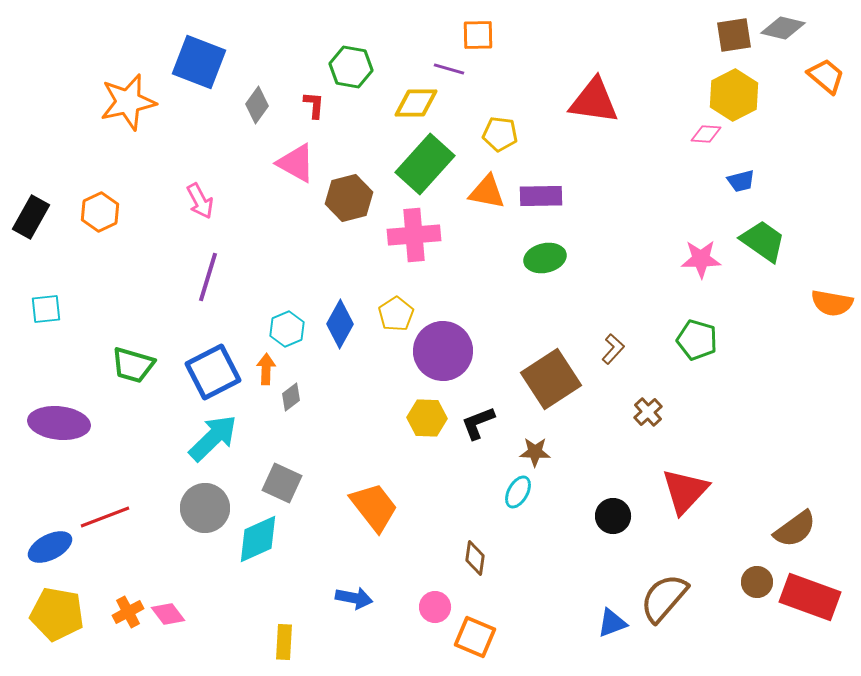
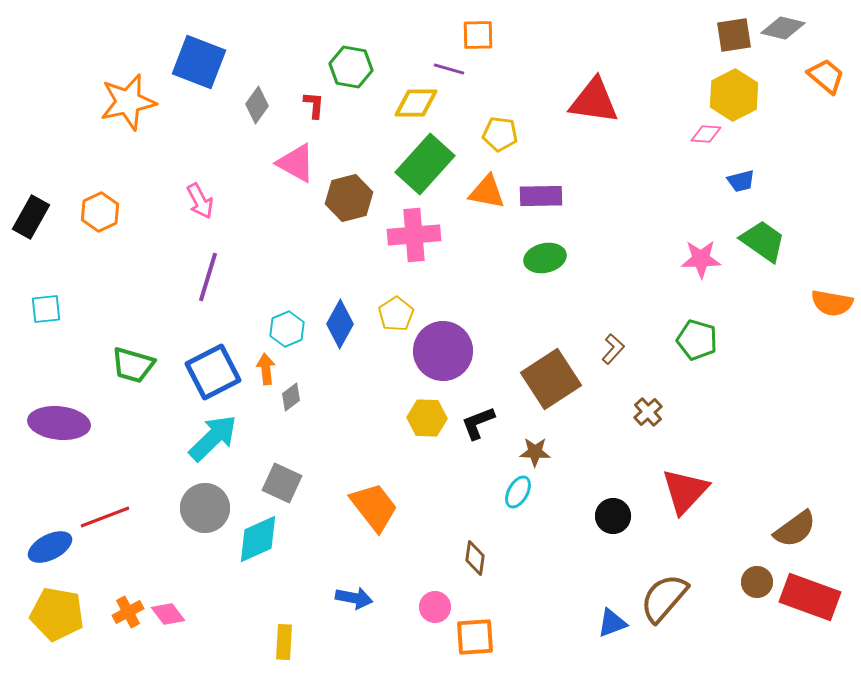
orange arrow at (266, 369): rotated 8 degrees counterclockwise
orange square at (475, 637): rotated 27 degrees counterclockwise
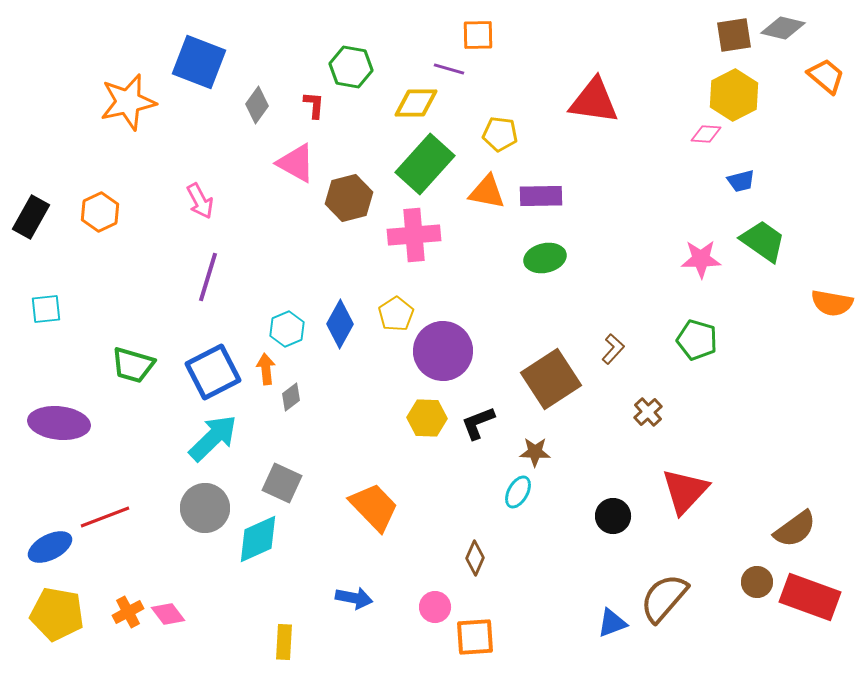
orange trapezoid at (374, 507): rotated 6 degrees counterclockwise
brown diamond at (475, 558): rotated 16 degrees clockwise
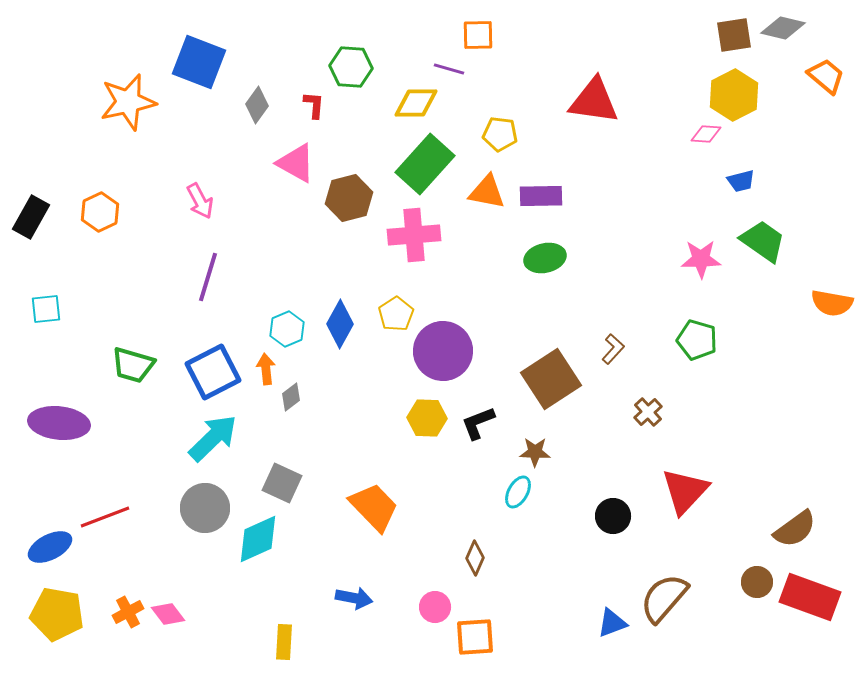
green hexagon at (351, 67): rotated 6 degrees counterclockwise
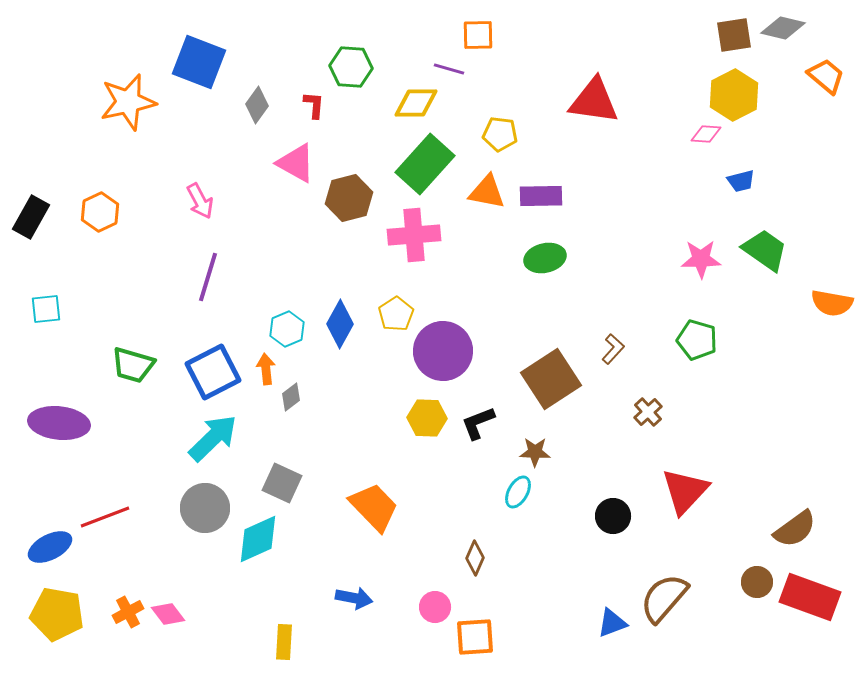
green trapezoid at (763, 241): moved 2 px right, 9 px down
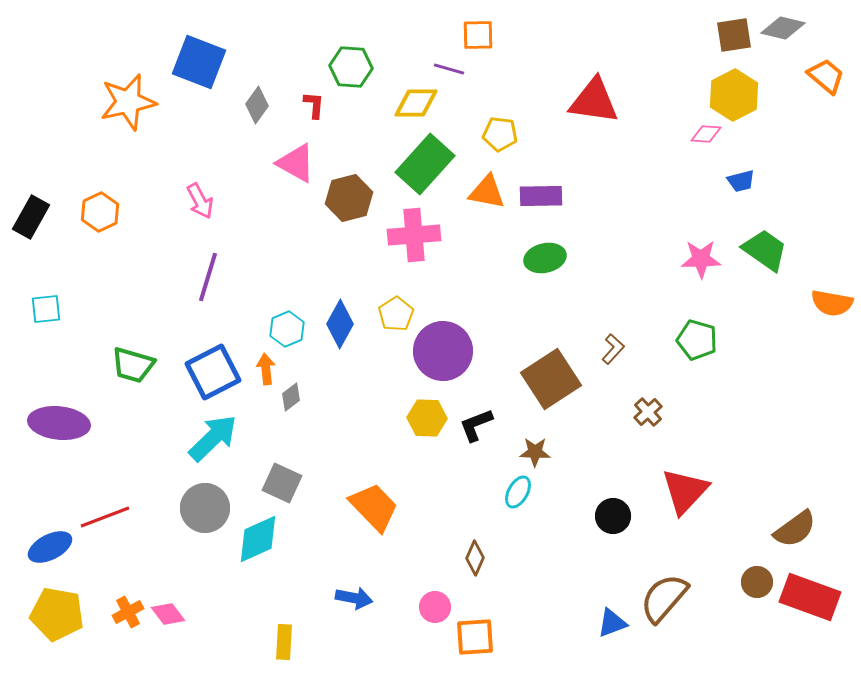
black L-shape at (478, 423): moved 2 px left, 2 px down
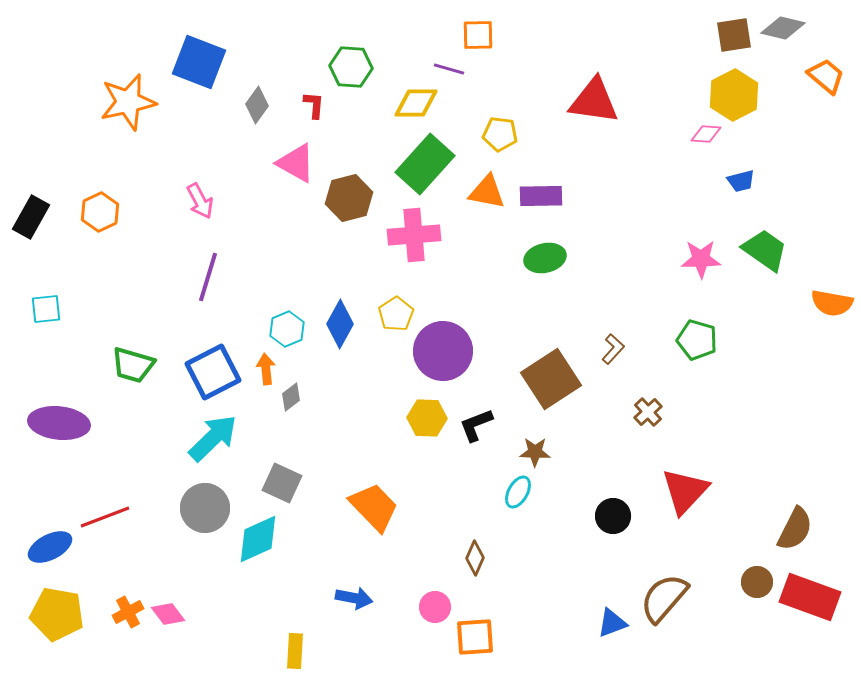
brown semicircle at (795, 529): rotated 27 degrees counterclockwise
yellow rectangle at (284, 642): moved 11 px right, 9 px down
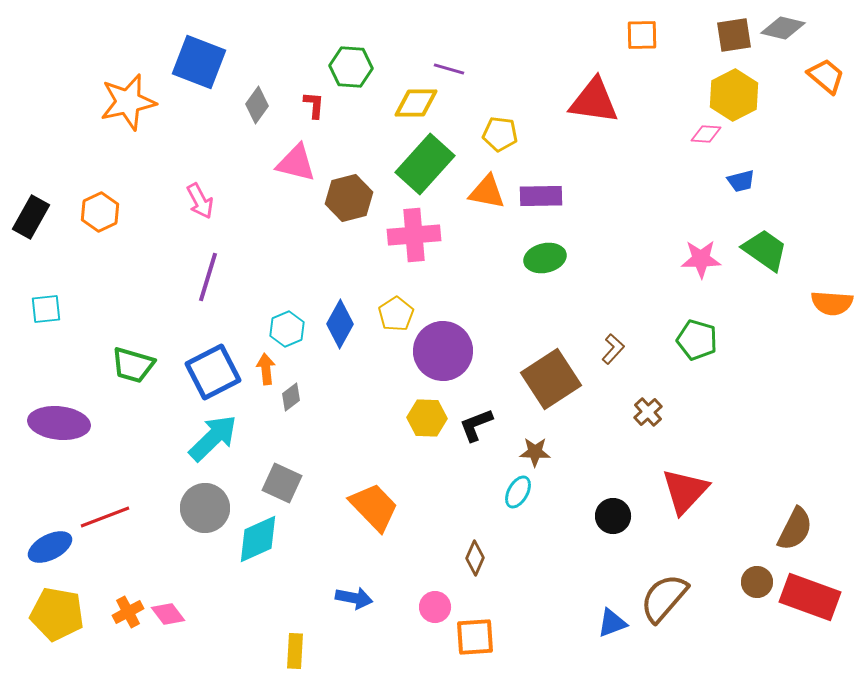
orange square at (478, 35): moved 164 px right
pink triangle at (296, 163): rotated 15 degrees counterclockwise
orange semicircle at (832, 303): rotated 6 degrees counterclockwise
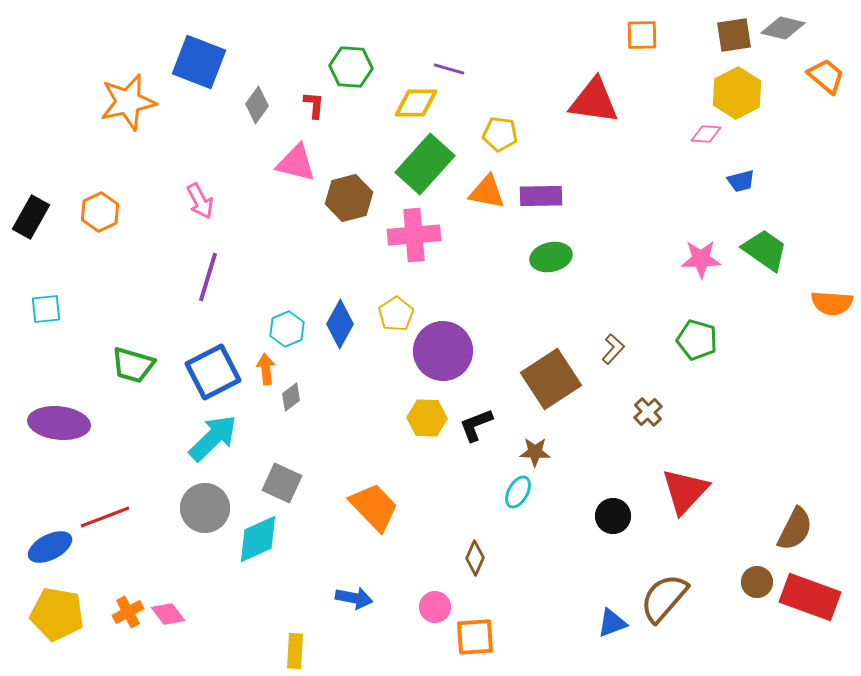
yellow hexagon at (734, 95): moved 3 px right, 2 px up
green ellipse at (545, 258): moved 6 px right, 1 px up
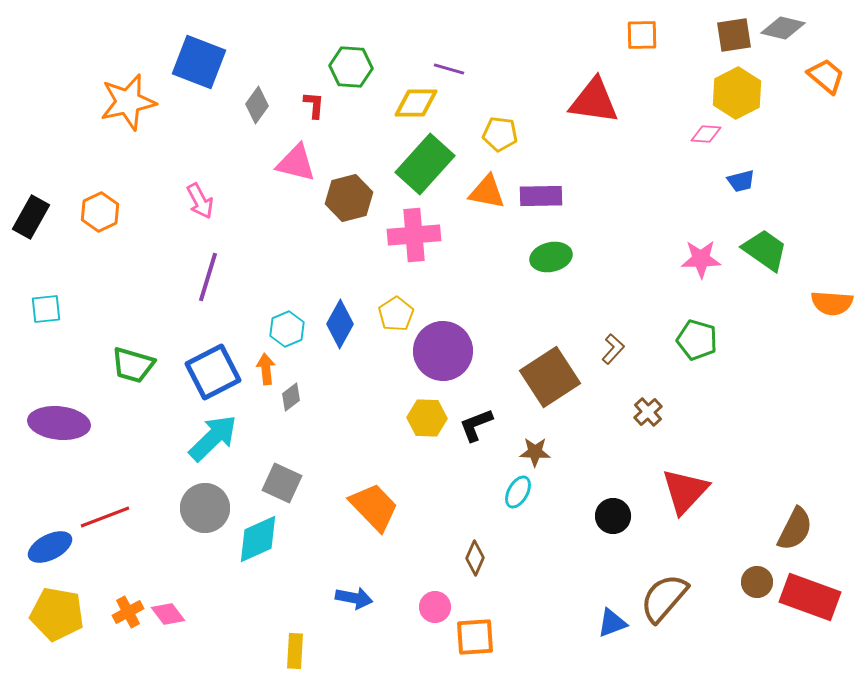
brown square at (551, 379): moved 1 px left, 2 px up
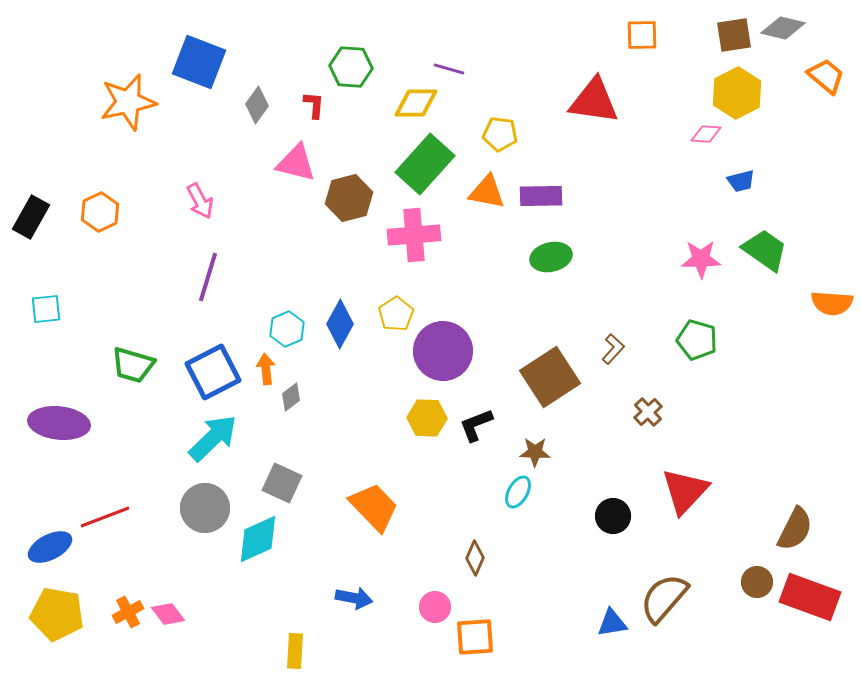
blue triangle at (612, 623): rotated 12 degrees clockwise
